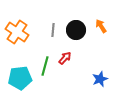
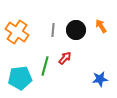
blue star: rotated 14 degrees clockwise
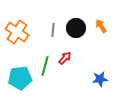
black circle: moved 2 px up
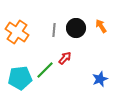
gray line: moved 1 px right
green line: moved 4 px down; rotated 30 degrees clockwise
blue star: rotated 14 degrees counterclockwise
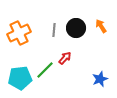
orange cross: moved 2 px right, 1 px down; rotated 30 degrees clockwise
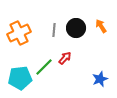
green line: moved 1 px left, 3 px up
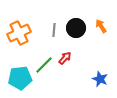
green line: moved 2 px up
blue star: rotated 28 degrees counterclockwise
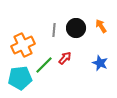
orange cross: moved 4 px right, 12 px down
blue star: moved 16 px up
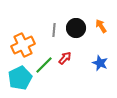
cyan pentagon: rotated 20 degrees counterclockwise
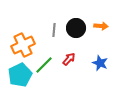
orange arrow: rotated 128 degrees clockwise
red arrow: moved 4 px right, 1 px down
cyan pentagon: moved 3 px up
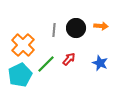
orange cross: rotated 20 degrees counterclockwise
green line: moved 2 px right, 1 px up
